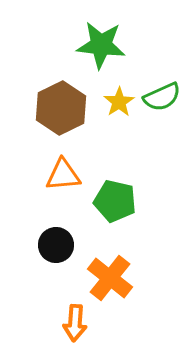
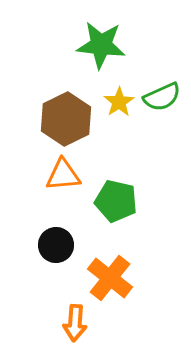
brown hexagon: moved 5 px right, 11 px down
green pentagon: moved 1 px right
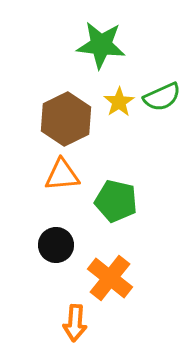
orange triangle: moved 1 px left
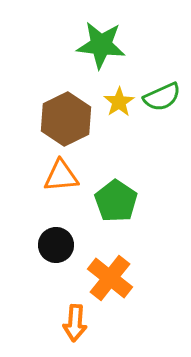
orange triangle: moved 1 px left, 1 px down
green pentagon: rotated 21 degrees clockwise
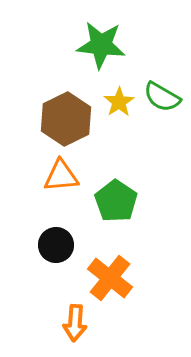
green semicircle: rotated 54 degrees clockwise
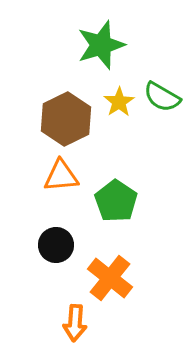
green star: rotated 24 degrees counterclockwise
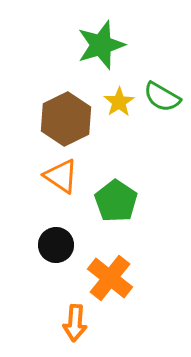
orange triangle: rotated 39 degrees clockwise
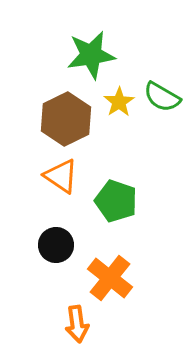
green star: moved 10 px left, 10 px down; rotated 9 degrees clockwise
green pentagon: rotated 15 degrees counterclockwise
orange arrow: moved 2 px right, 1 px down; rotated 12 degrees counterclockwise
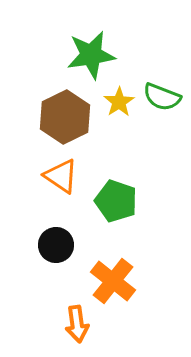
green semicircle: rotated 9 degrees counterclockwise
brown hexagon: moved 1 px left, 2 px up
orange cross: moved 3 px right, 3 px down
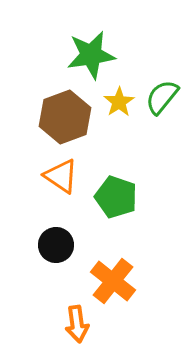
green semicircle: rotated 108 degrees clockwise
brown hexagon: rotated 6 degrees clockwise
green pentagon: moved 4 px up
